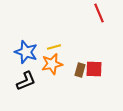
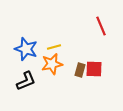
red line: moved 2 px right, 13 px down
blue star: moved 3 px up
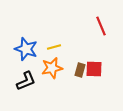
orange star: moved 4 px down
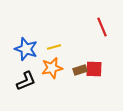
red line: moved 1 px right, 1 px down
brown rectangle: rotated 56 degrees clockwise
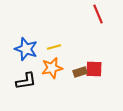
red line: moved 4 px left, 13 px up
brown rectangle: moved 2 px down
black L-shape: rotated 15 degrees clockwise
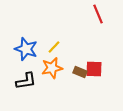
yellow line: rotated 32 degrees counterclockwise
brown rectangle: rotated 40 degrees clockwise
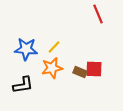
blue star: rotated 15 degrees counterclockwise
black L-shape: moved 3 px left, 4 px down
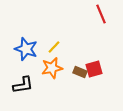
red line: moved 3 px right
blue star: rotated 15 degrees clockwise
red square: rotated 18 degrees counterclockwise
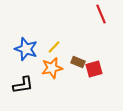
brown rectangle: moved 2 px left, 10 px up
